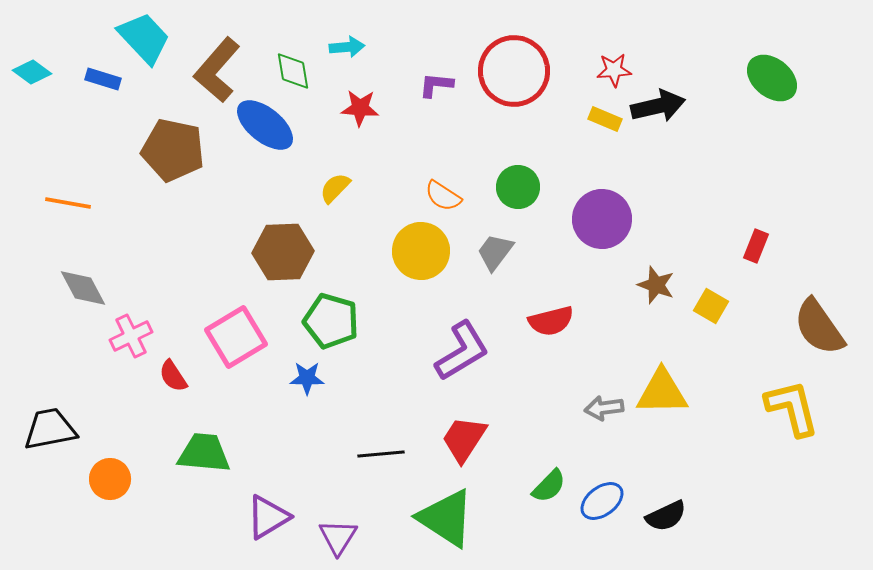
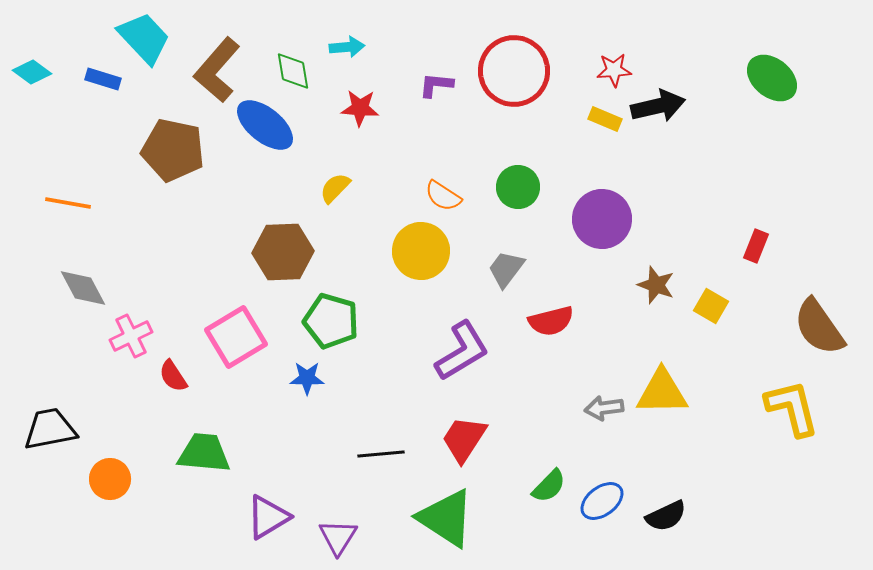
gray trapezoid at (495, 252): moved 11 px right, 17 px down
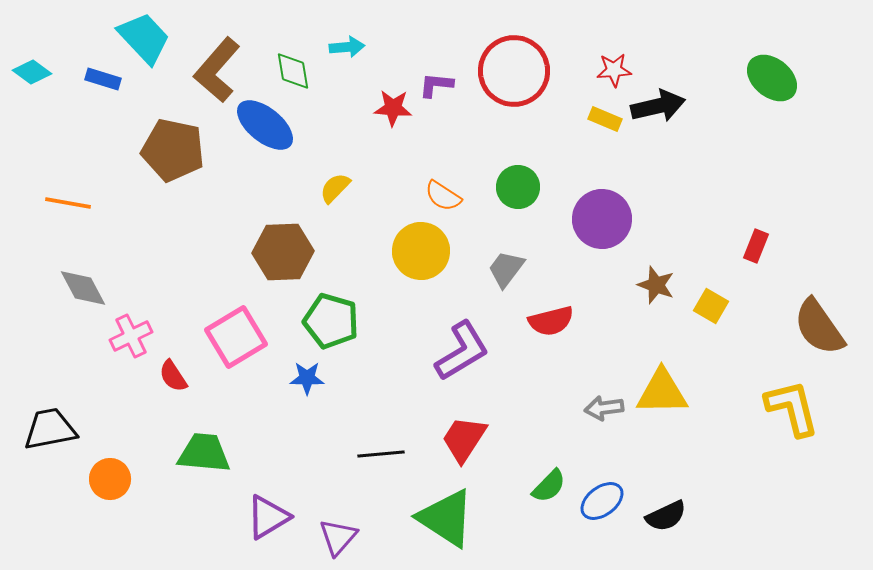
red star at (360, 108): moved 33 px right
purple triangle at (338, 537): rotated 9 degrees clockwise
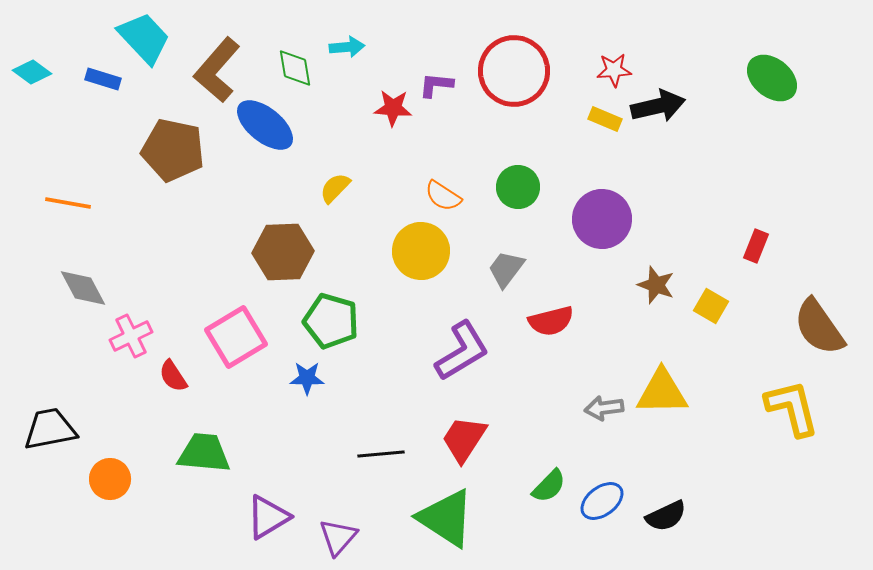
green diamond at (293, 71): moved 2 px right, 3 px up
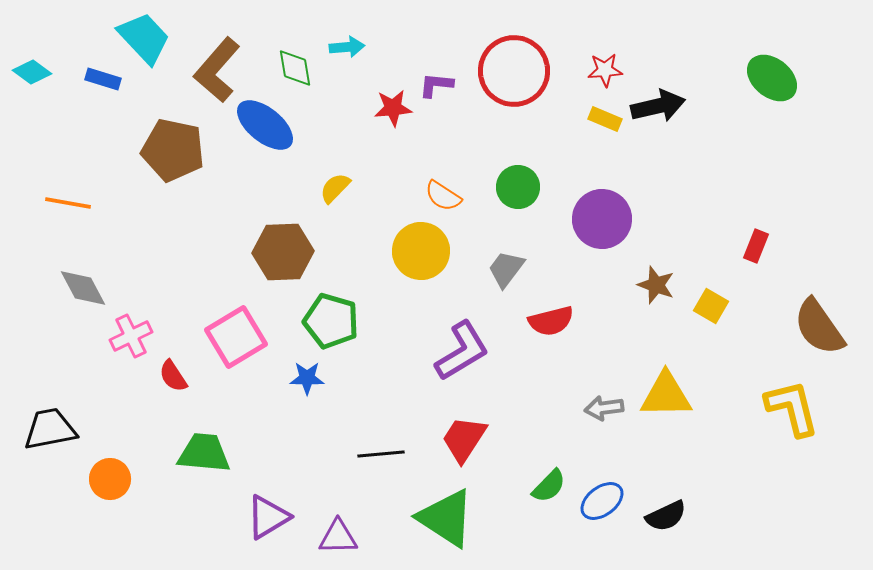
red star at (614, 70): moved 9 px left
red star at (393, 108): rotated 9 degrees counterclockwise
yellow triangle at (662, 392): moved 4 px right, 3 px down
purple triangle at (338, 537): rotated 48 degrees clockwise
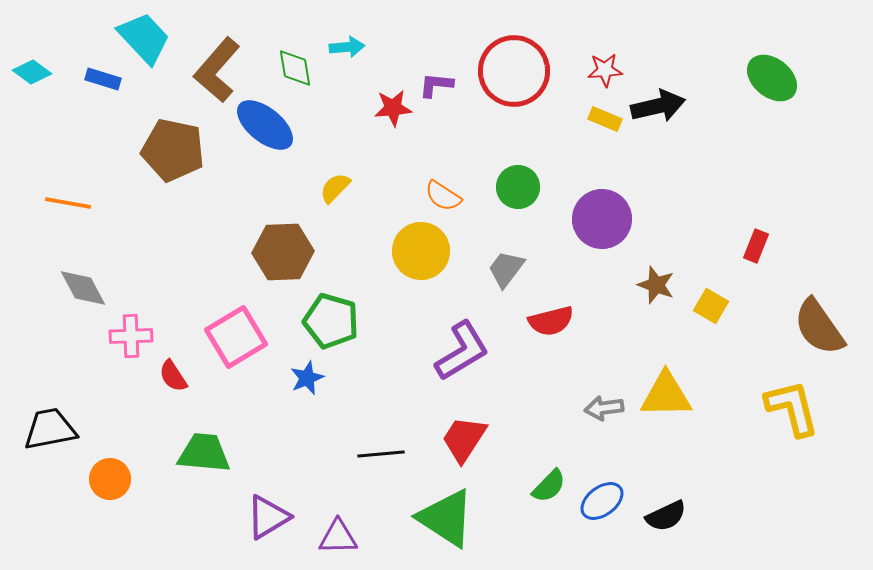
pink cross at (131, 336): rotated 24 degrees clockwise
blue star at (307, 378): rotated 24 degrees counterclockwise
